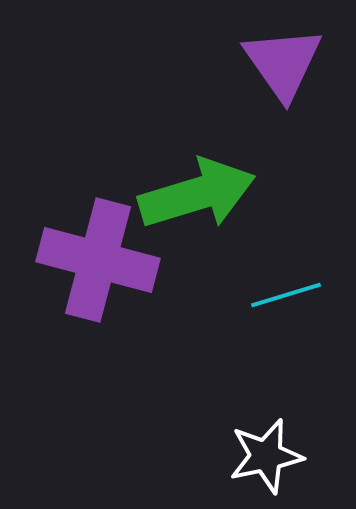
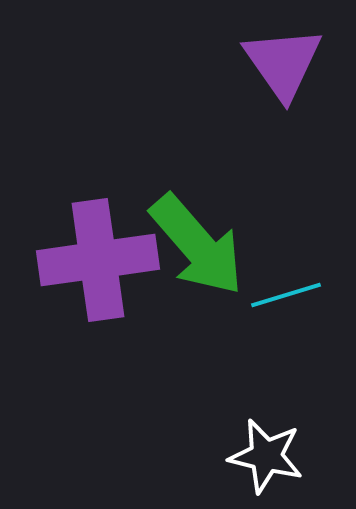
green arrow: moved 51 px down; rotated 66 degrees clockwise
purple cross: rotated 23 degrees counterclockwise
white star: rotated 26 degrees clockwise
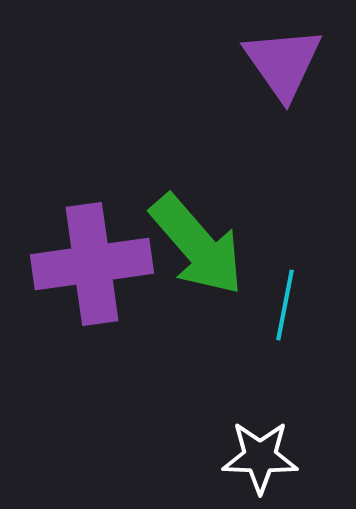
purple cross: moved 6 px left, 4 px down
cyan line: moved 1 px left, 10 px down; rotated 62 degrees counterclockwise
white star: moved 6 px left, 1 px down; rotated 12 degrees counterclockwise
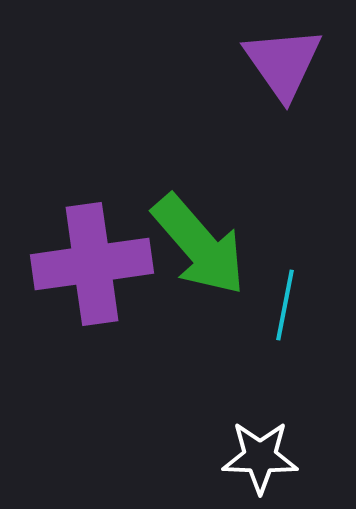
green arrow: moved 2 px right
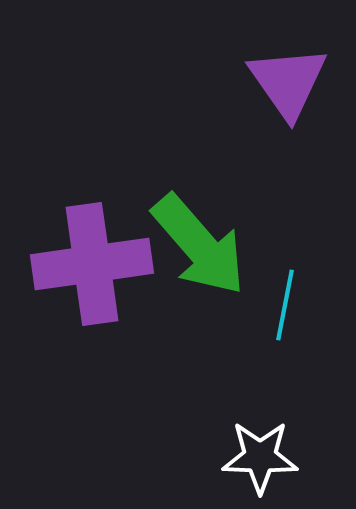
purple triangle: moved 5 px right, 19 px down
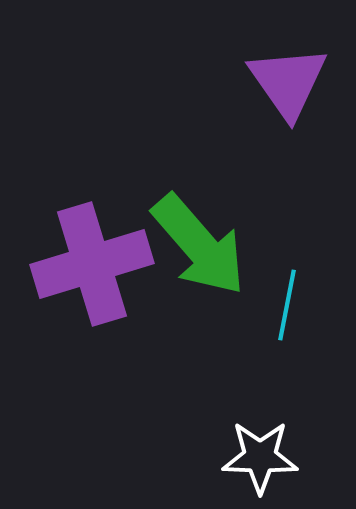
purple cross: rotated 9 degrees counterclockwise
cyan line: moved 2 px right
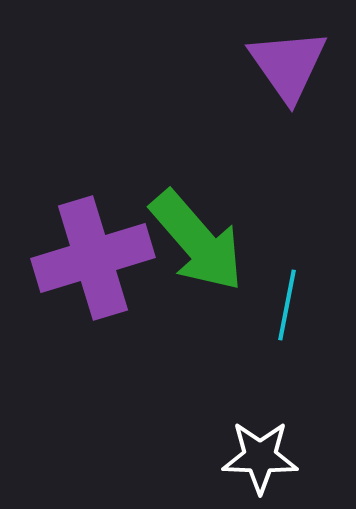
purple triangle: moved 17 px up
green arrow: moved 2 px left, 4 px up
purple cross: moved 1 px right, 6 px up
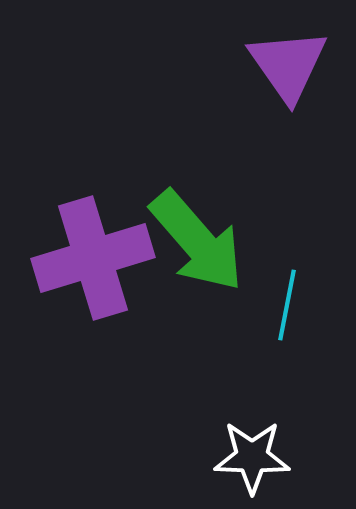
white star: moved 8 px left
